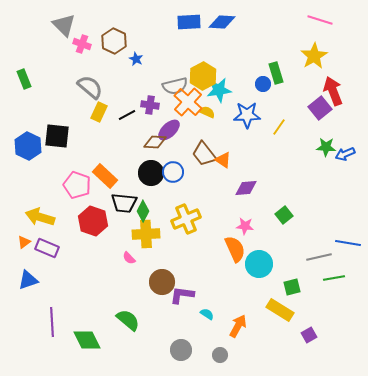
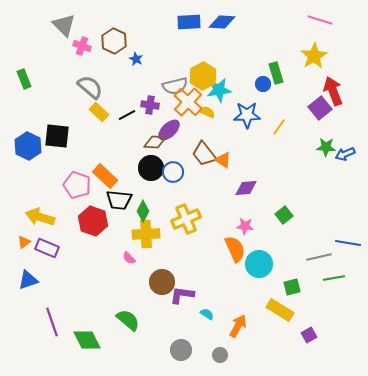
pink cross at (82, 44): moved 2 px down
yellow rectangle at (99, 112): rotated 72 degrees counterclockwise
black circle at (151, 173): moved 5 px up
black trapezoid at (124, 203): moved 5 px left, 3 px up
purple line at (52, 322): rotated 16 degrees counterclockwise
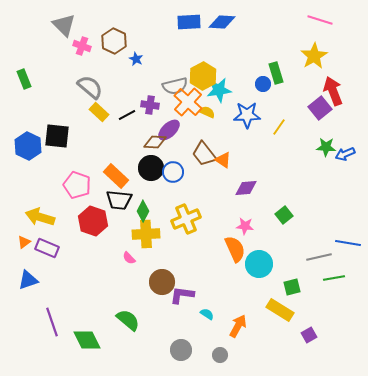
orange rectangle at (105, 176): moved 11 px right
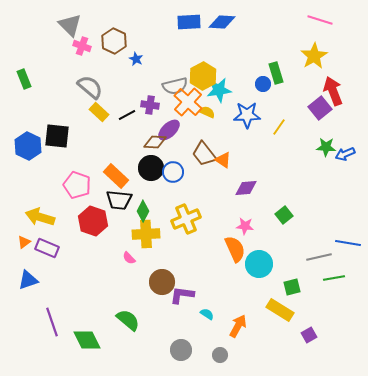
gray triangle at (64, 25): moved 6 px right
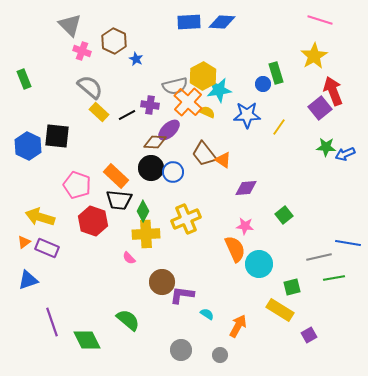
pink cross at (82, 46): moved 5 px down
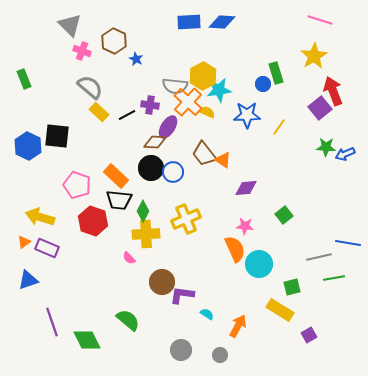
gray semicircle at (175, 86): rotated 20 degrees clockwise
purple ellipse at (169, 130): moved 1 px left, 3 px up; rotated 15 degrees counterclockwise
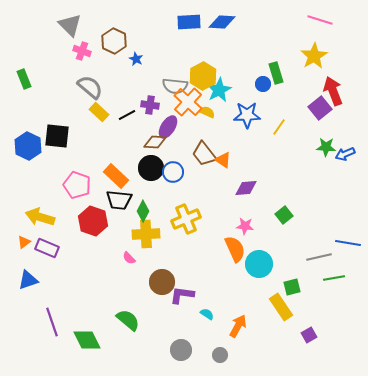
cyan star at (219, 90): rotated 20 degrees counterclockwise
yellow rectangle at (280, 310): moved 1 px right, 3 px up; rotated 24 degrees clockwise
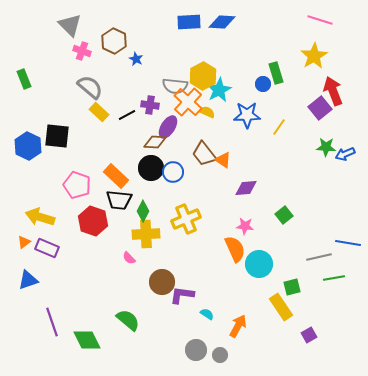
gray circle at (181, 350): moved 15 px right
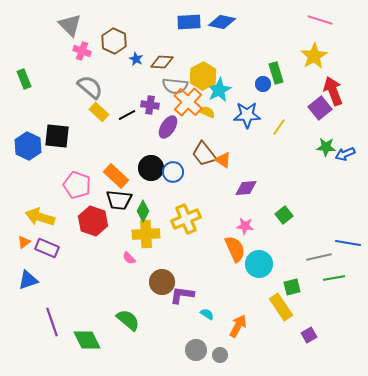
blue diamond at (222, 22): rotated 8 degrees clockwise
brown diamond at (155, 142): moved 7 px right, 80 px up
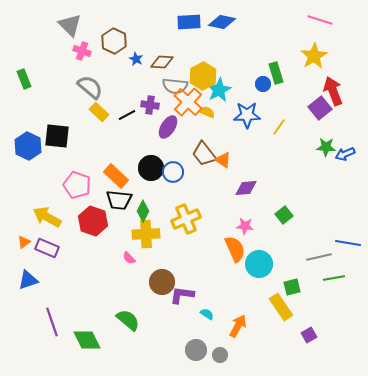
yellow arrow at (40, 217): moved 7 px right; rotated 12 degrees clockwise
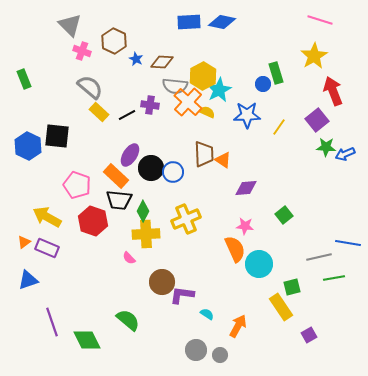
purple square at (320, 108): moved 3 px left, 12 px down
purple ellipse at (168, 127): moved 38 px left, 28 px down
brown trapezoid at (204, 154): rotated 144 degrees counterclockwise
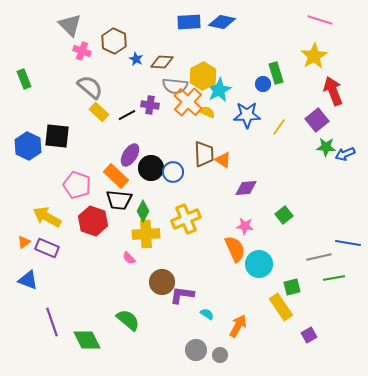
blue triangle at (28, 280): rotated 40 degrees clockwise
